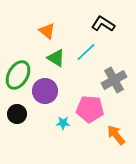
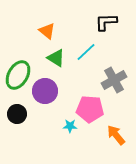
black L-shape: moved 3 px right, 2 px up; rotated 35 degrees counterclockwise
cyan star: moved 7 px right, 3 px down
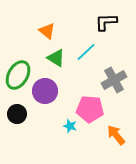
cyan star: rotated 16 degrees clockwise
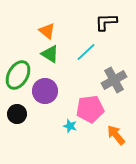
green triangle: moved 6 px left, 4 px up
pink pentagon: rotated 12 degrees counterclockwise
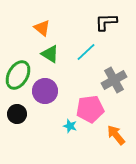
orange triangle: moved 5 px left, 3 px up
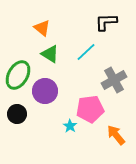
cyan star: rotated 16 degrees clockwise
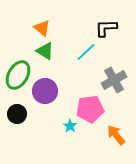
black L-shape: moved 6 px down
green triangle: moved 5 px left, 3 px up
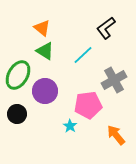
black L-shape: rotated 35 degrees counterclockwise
cyan line: moved 3 px left, 3 px down
pink pentagon: moved 2 px left, 4 px up
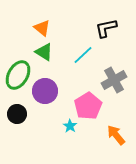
black L-shape: rotated 25 degrees clockwise
green triangle: moved 1 px left, 1 px down
pink pentagon: moved 1 px down; rotated 24 degrees counterclockwise
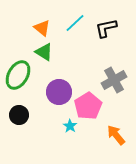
cyan line: moved 8 px left, 32 px up
purple circle: moved 14 px right, 1 px down
black circle: moved 2 px right, 1 px down
